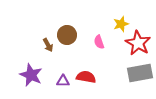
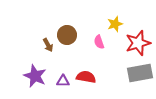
yellow star: moved 6 px left
red star: rotated 25 degrees clockwise
purple star: moved 4 px right, 1 px down
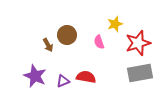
purple triangle: rotated 24 degrees counterclockwise
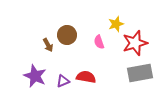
yellow star: moved 1 px right
red star: moved 3 px left
